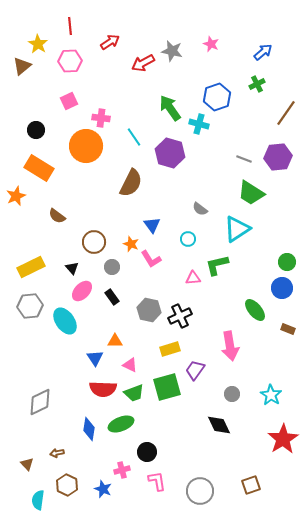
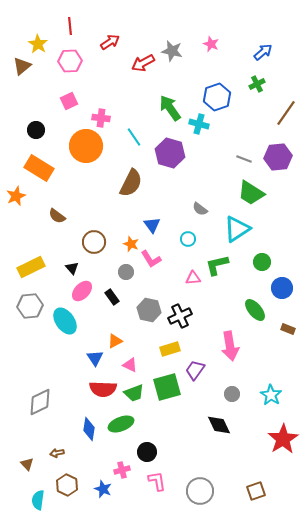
green circle at (287, 262): moved 25 px left
gray circle at (112, 267): moved 14 px right, 5 px down
orange triangle at (115, 341): rotated 28 degrees counterclockwise
brown square at (251, 485): moved 5 px right, 6 px down
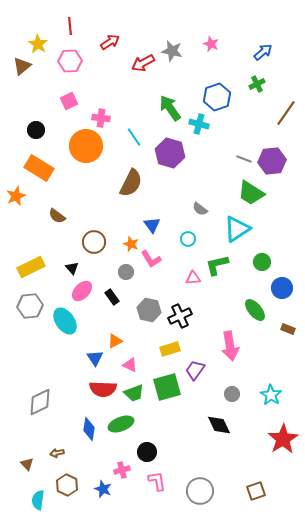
purple hexagon at (278, 157): moved 6 px left, 4 px down
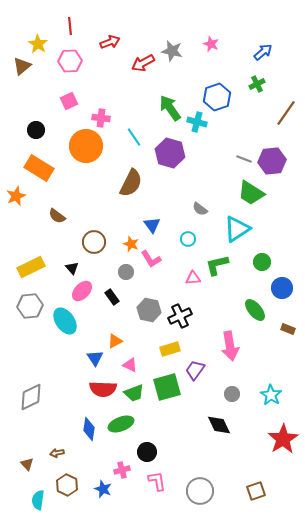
red arrow at (110, 42): rotated 12 degrees clockwise
cyan cross at (199, 124): moved 2 px left, 2 px up
gray diamond at (40, 402): moved 9 px left, 5 px up
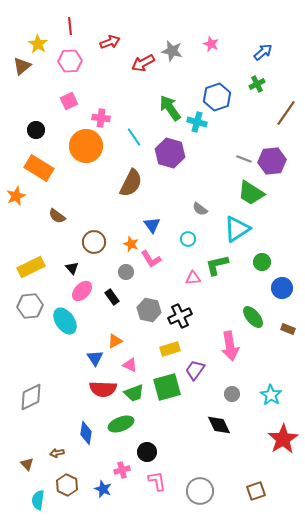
green ellipse at (255, 310): moved 2 px left, 7 px down
blue diamond at (89, 429): moved 3 px left, 4 px down
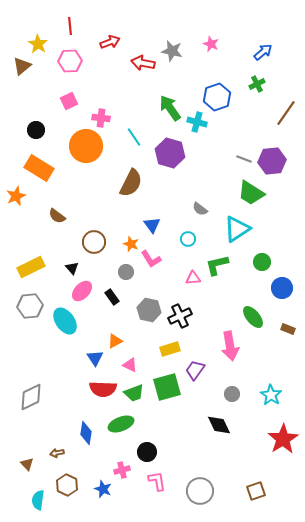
red arrow at (143, 63): rotated 40 degrees clockwise
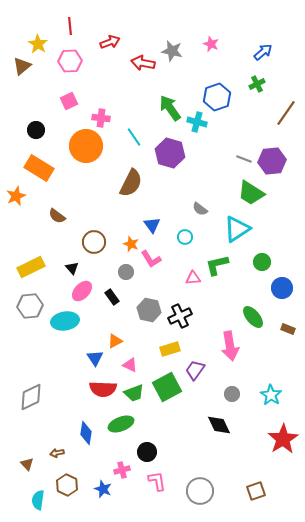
cyan circle at (188, 239): moved 3 px left, 2 px up
cyan ellipse at (65, 321): rotated 64 degrees counterclockwise
green square at (167, 387): rotated 12 degrees counterclockwise
